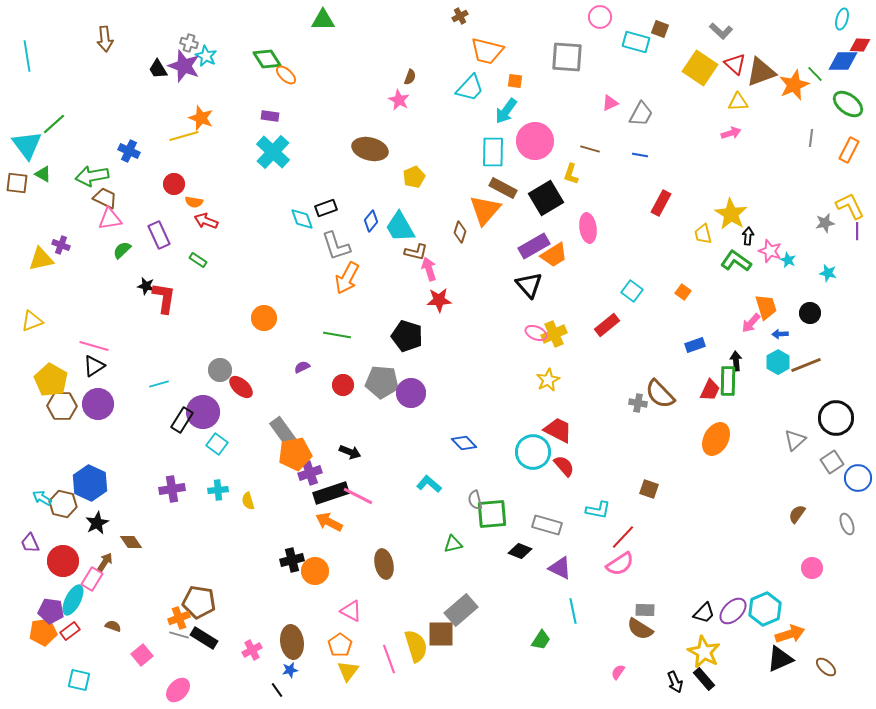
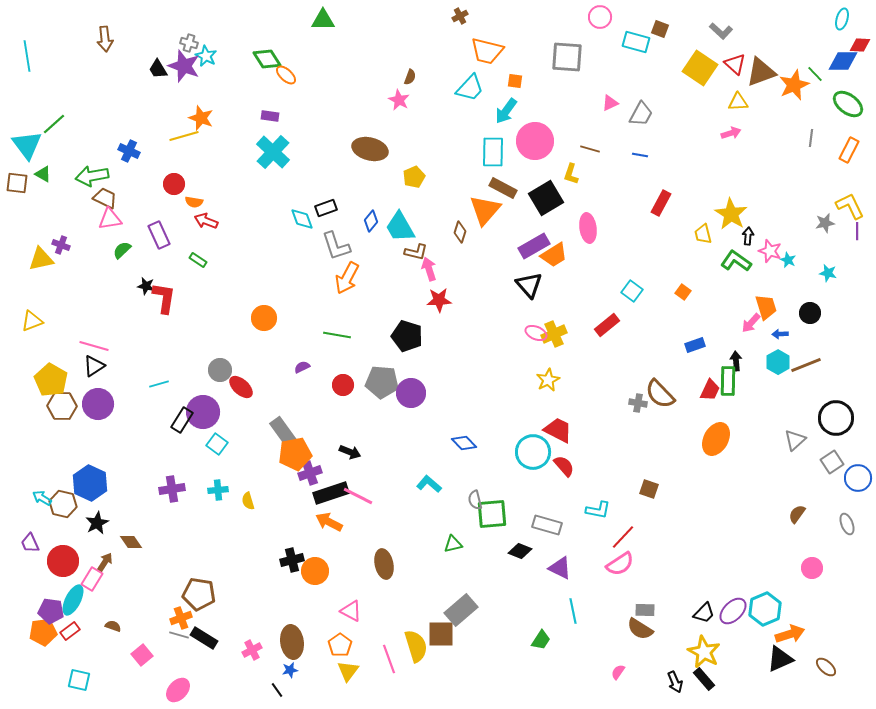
brown pentagon at (199, 602): moved 8 px up
orange cross at (179, 618): moved 2 px right
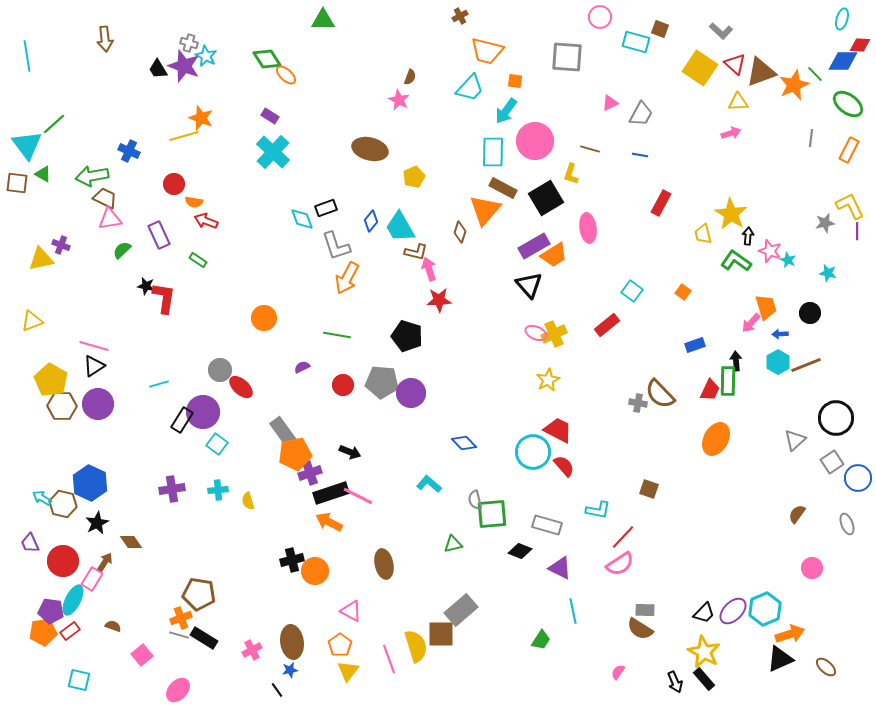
purple rectangle at (270, 116): rotated 24 degrees clockwise
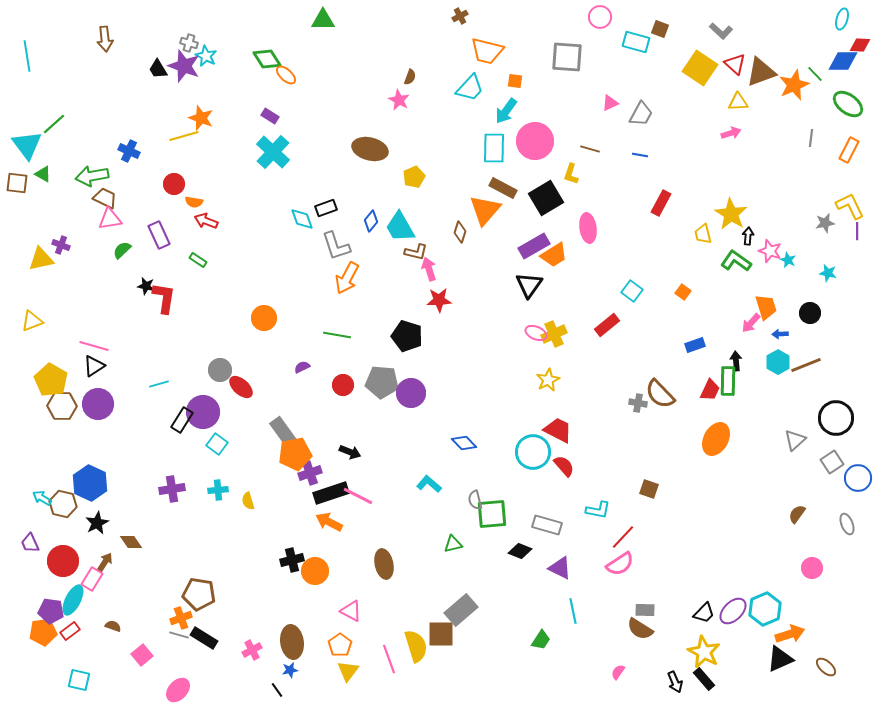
cyan rectangle at (493, 152): moved 1 px right, 4 px up
black triangle at (529, 285): rotated 16 degrees clockwise
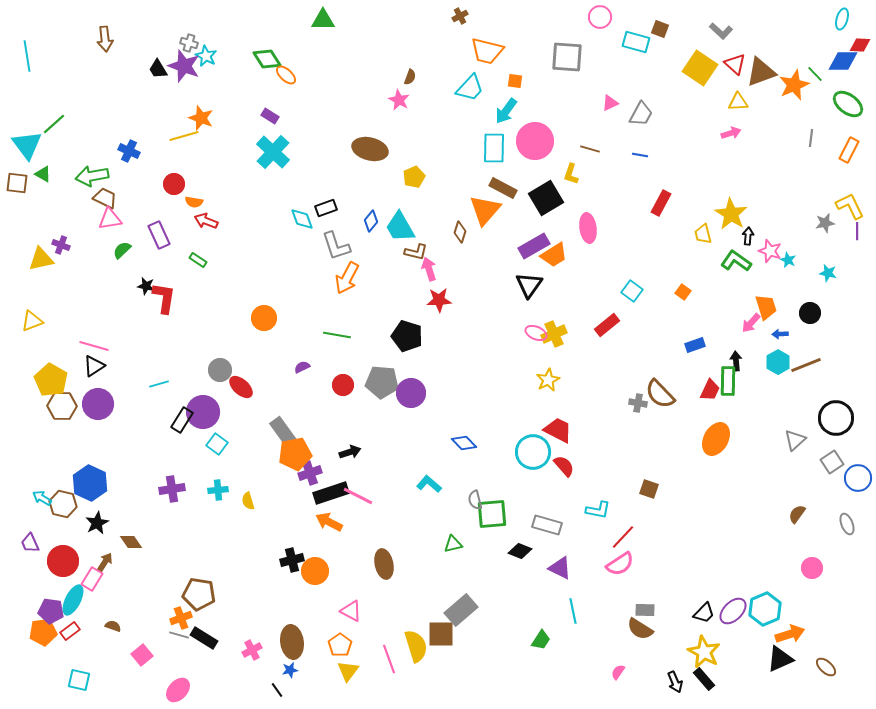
black arrow at (350, 452): rotated 40 degrees counterclockwise
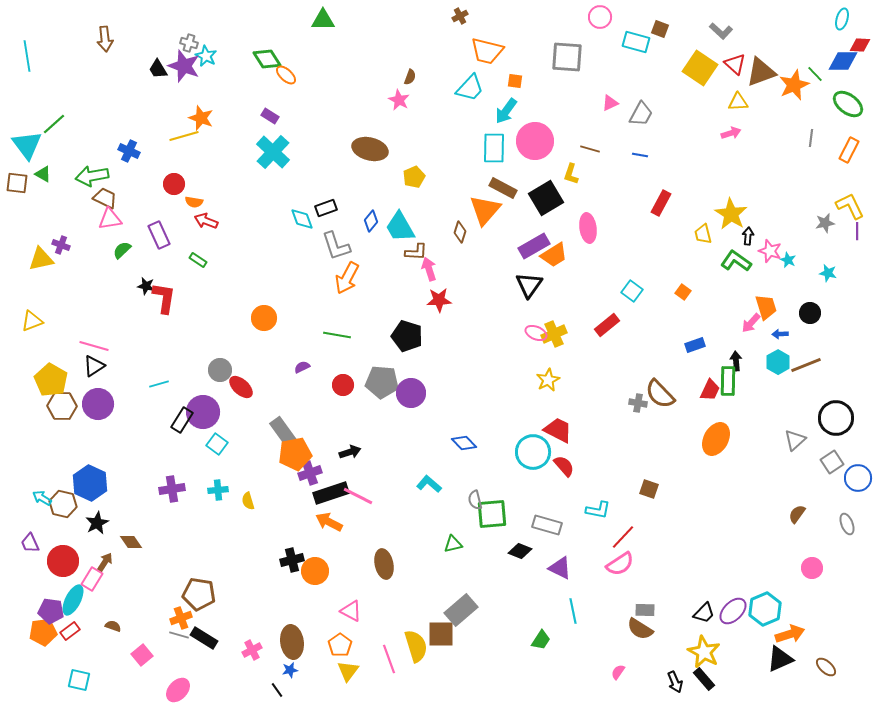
brown L-shape at (416, 252): rotated 10 degrees counterclockwise
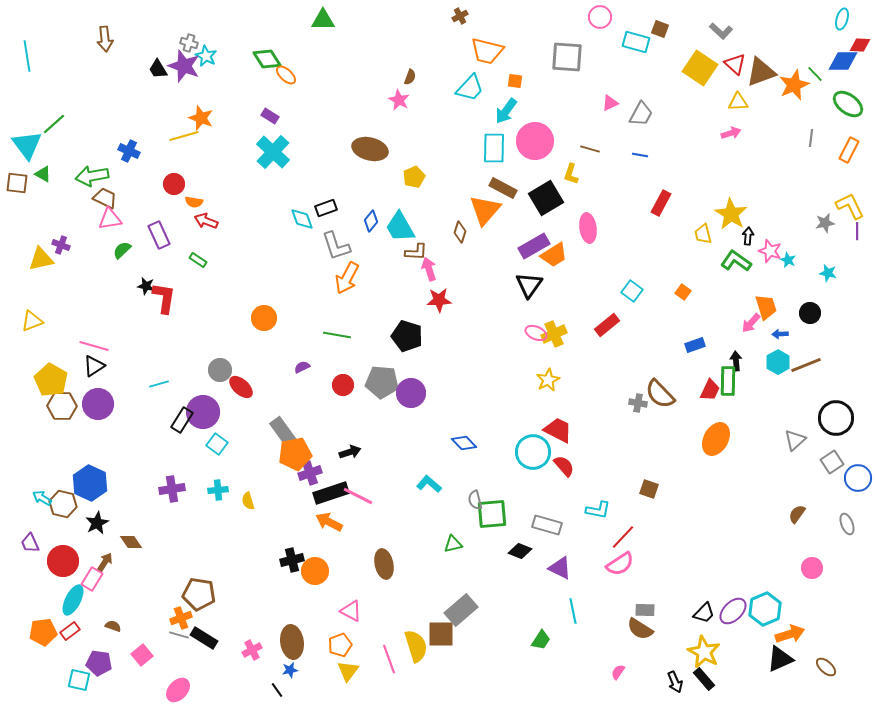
purple pentagon at (51, 611): moved 48 px right, 52 px down
orange pentagon at (340, 645): rotated 15 degrees clockwise
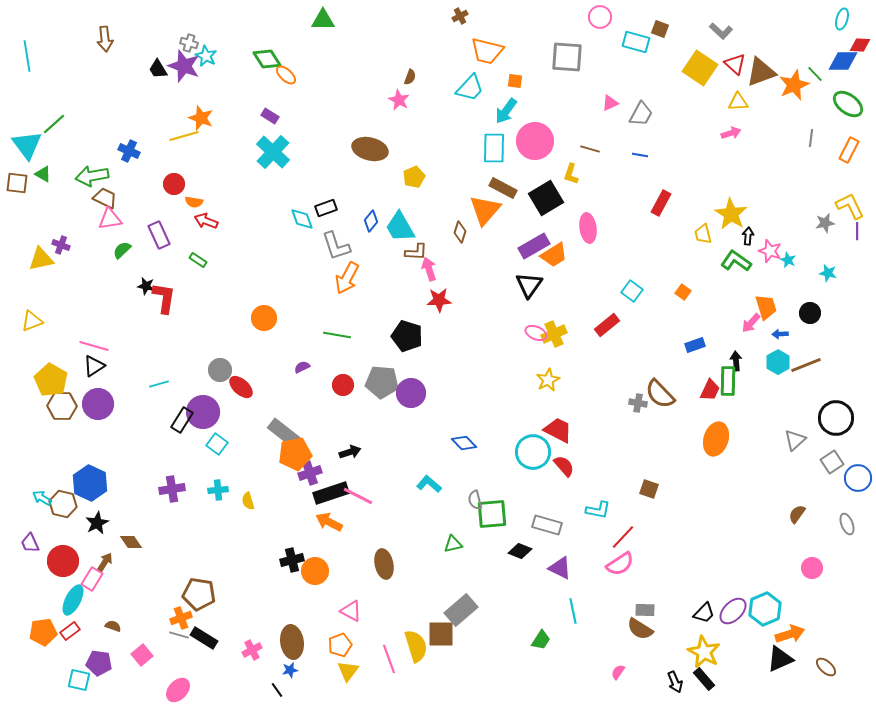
gray rectangle at (284, 433): rotated 16 degrees counterclockwise
orange ellipse at (716, 439): rotated 12 degrees counterclockwise
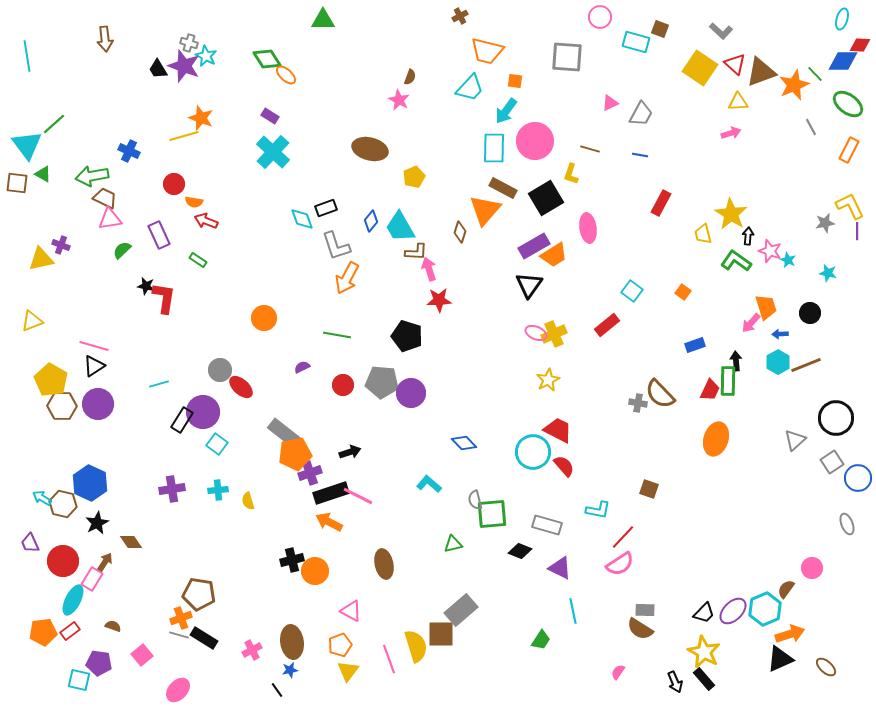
gray line at (811, 138): moved 11 px up; rotated 36 degrees counterclockwise
brown semicircle at (797, 514): moved 11 px left, 75 px down
